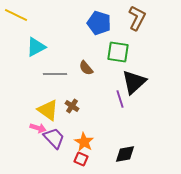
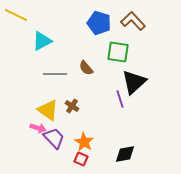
brown L-shape: moved 4 px left, 3 px down; rotated 70 degrees counterclockwise
cyan triangle: moved 6 px right, 6 px up
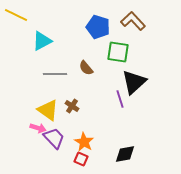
blue pentagon: moved 1 px left, 4 px down
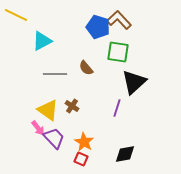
brown L-shape: moved 14 px left, 1 px up
purple line: moved 3 px left, 9 px down; rotated 36 degrees clockwise
pink arrow: rotated 35 degrees clockwise
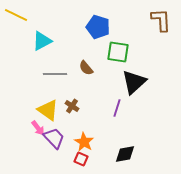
brown L-shape: moved 42 px right; rotated 40 degrees clockwise
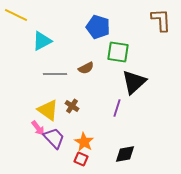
brown semicircle: rotated 77 degrees counterclockwise
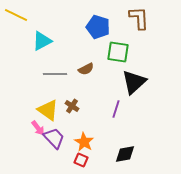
brown L-shape: moved 22 px left, 2 px up
brown semicircle: moved 1 px down
purple line: moved 1 px left, 1 px down
red square: moved 1 px down
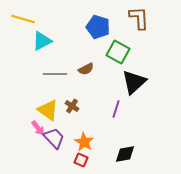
yellow line: moved 7 px right, 4 px down; rotated 10 degrees counterclockwise
green square: rotated 20 degrees clockwise
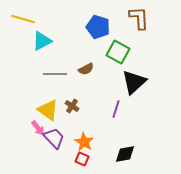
red square: moved 1 px right, 1 px up
